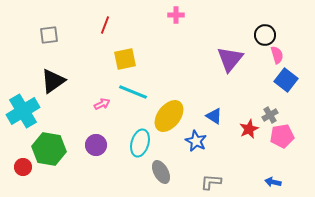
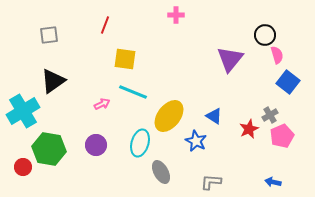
yellow square: rotated 20 degrees clockwise
blue square: moved 2 px right, 2 px down
pink pentagon: rotated 15 degrees counterclockwise
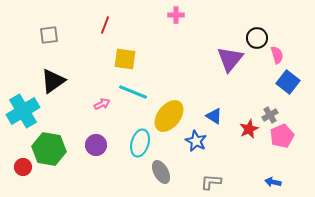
black circle: moved 8 px left, 3 px down
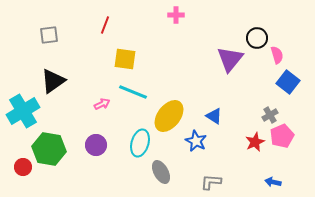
red star: moved 6 px right, 13 px down
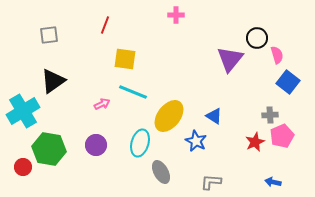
gray cross: rotated 28 degrees clockwise
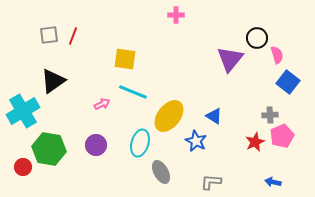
red line: moved 32 px left, 11 px down
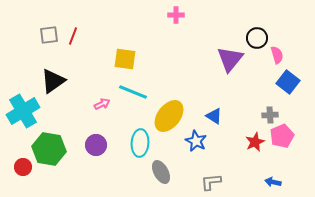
cyan ellipse: rotated 12 degrees counterclockwise
gray L-shape: rotated 10 degrees counterclockwise
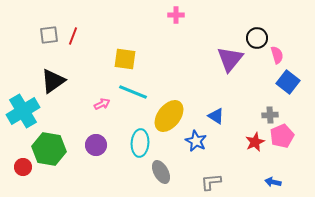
blue triangle: moved 2 px right
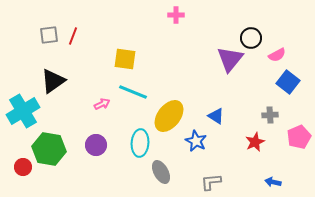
black circle: moved 6 px left
pink semicircle: rotated 78 degrees clockwise
pink pentagon: moved 17 px right, 1 px down
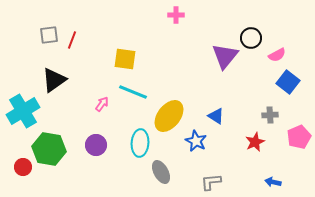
red line: moved 1 px left, 4 px down
purple triangle: moved 5 px left, 3 px up
black triangle: moved 1 px right, 1 px up
pink arrow: rotated 28 degrees counterclockwise
